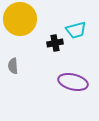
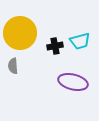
yellow circle: moved 14 px down
cyan trapezoid: moved 4 px right, 11 px down
black cross: moved 3 px down
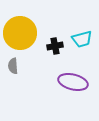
cyan trapezoid: moved 2 px right, 2 px up
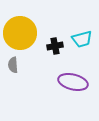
gray semicircle: moved 1 px up
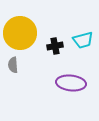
cyan trapezoid: moved 1 px right, 1 px down
purple ellipse: moved 2 px left, 1 px down; rotated 8 degrees counterclockwise
